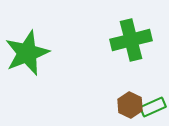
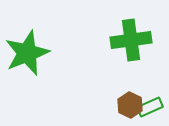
green cross: rotated 6 degrees clockwise
green rectangle: moved 3 px left
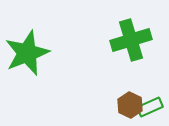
green cross: rotated 9 degrees counterclockwise
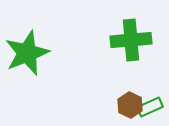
green cross: rotated 12 degrees clockwise
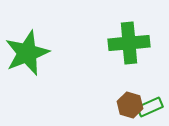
green cross: moved 2 px left, 3 px down
brown hexagon: rotated 10 degrees counterclockwise
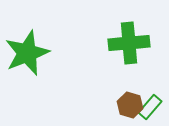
green rectangle: rotated 25 degrees counterclockwise
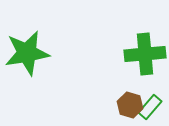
green cross: moved 16 px right, 11 px down
green star: rotated 12 degrees clockwise
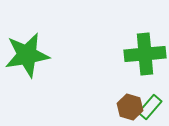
green star: moved 2 px down
brown hexagon: moved 2 px down
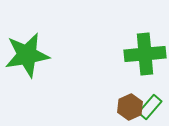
brown hexagon: rotated 20 degrees clockwise
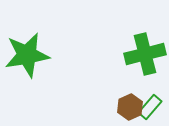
green cross: rotated 9 degrees counterclockwise
